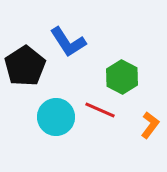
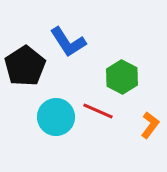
red line: moved 2 px left, 1 px down
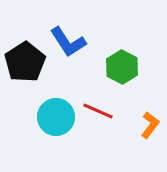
black pentagon: moved 4 px up
green hexagon: moved 10 px up
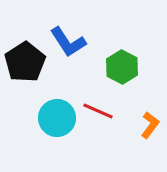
cyan circle: moved 1 px right, 1 px down
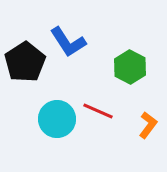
green hexagon: moved 8 px right
cyan circle: moved 1 px down
orange L-shape: moved 2 px left
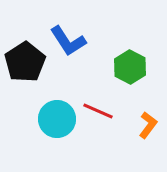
blue L-shape: moved 1 px up
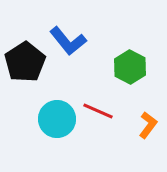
blue L-shape: rotated 6 degrees counterclockwise
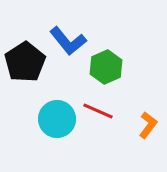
green hexagon: moved 24 px left; rotated 8 degrees clockwise
